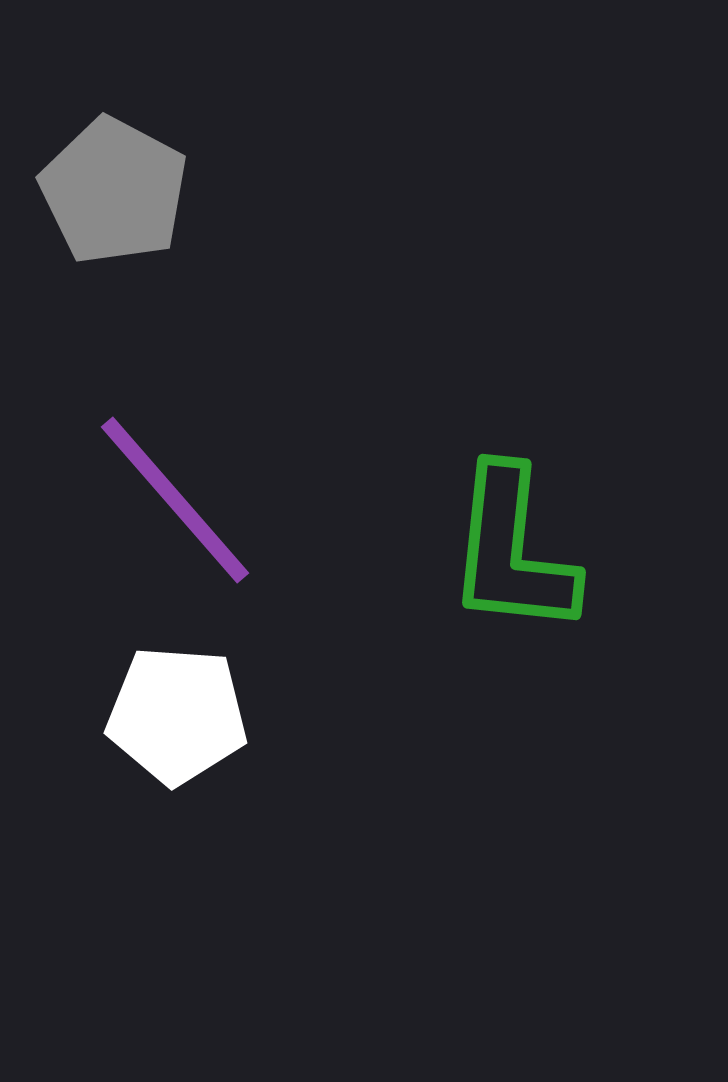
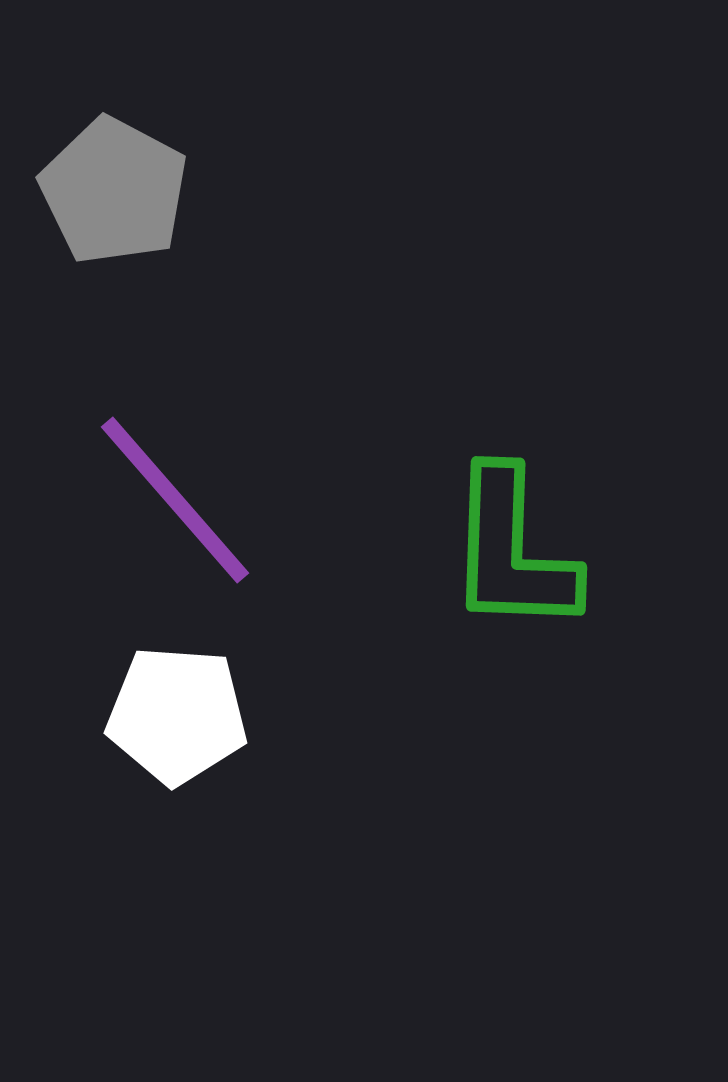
green L-shape: rotated 4 degrees counterclockwise
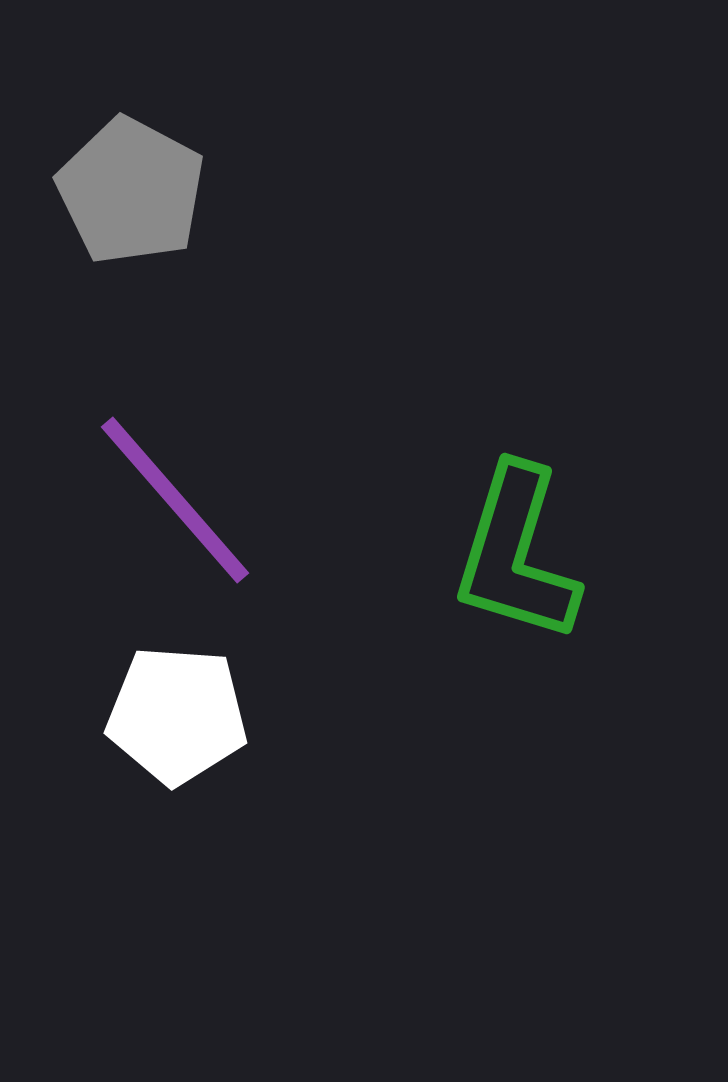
gray pentagon: moved 17 px right
green L-shape: moved 4 px right, 3 px down; rotated 15 degrees clockwise
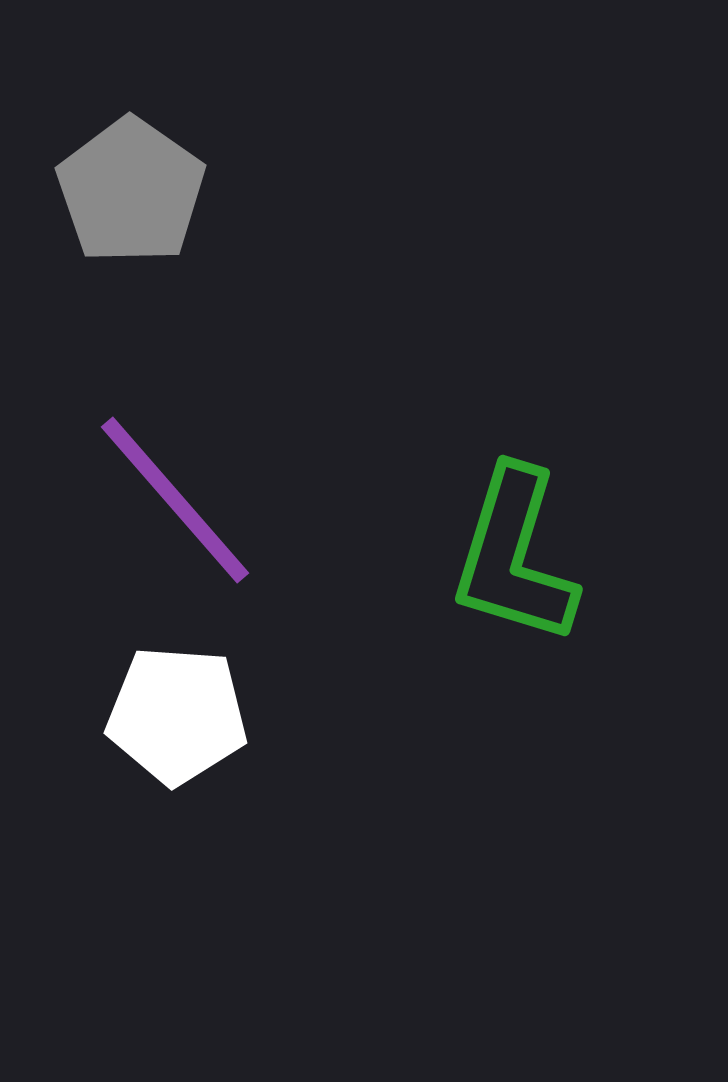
gray pentagon: rotated 7 degrees clockwise
green L-shape: moved 2 px left, 2 px down
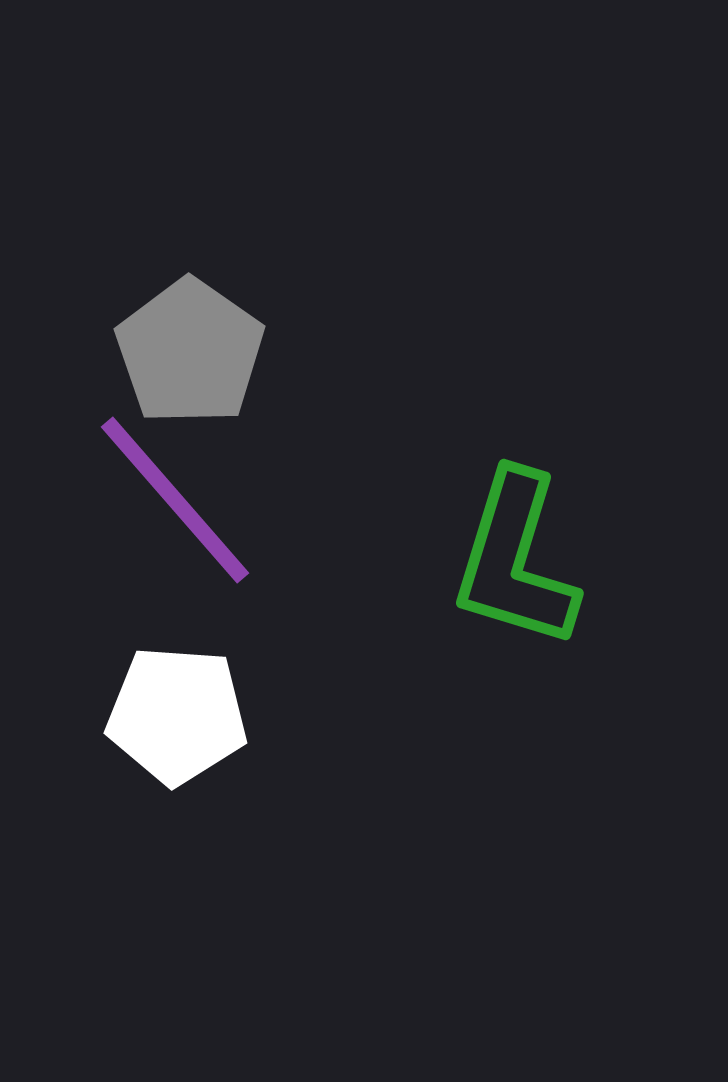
gray pentagon: moved 59 px right, 161 px down
green L-shape: moved 1 px right, 4 px down
